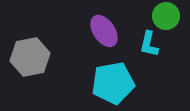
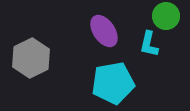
gray hexagon: moved 1 px right, 1 px down; rotated 15 degrees counterclockwise
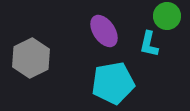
green circle: moved 1 px right
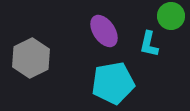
green circle: moved 4 px right
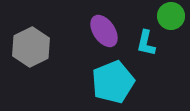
cyan L-shape: moved 3 px left, 1 px up
gray hexagon: moved 11 px up
cyan pentagon: moved 1 px up; rotated 12 degrees counterclockwise
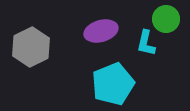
green circle: moved 5 px left, 3 px down
purple ellipse: moved 3 px left; rotated 72 degrees counterclockwise
cyan pentagon: moved 2 px down
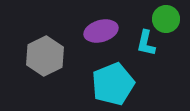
gray hexagon: moved 14 px right, 9 px down
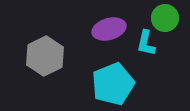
green circle: moved 1 px left, 1 px up
purple ellipse: moved 8 px right, 2 px up
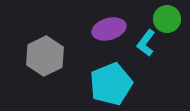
green circle: moved 2 px right, 1 px down
cyan L-shape: rotated 24 degrees clockwise
cyan pentagon: moved 2 px left
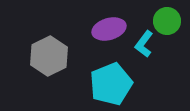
green circle: moved 2 px down
cyan L-shape: moved 2 px left, 1 px down
gray hexagon: moved 4 px right
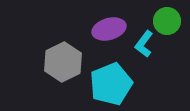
gray hexagon: moved 14 px right, 6 px down
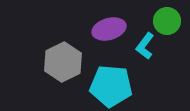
cyan L-shape: moved 1 px right, 2 px down
cyan pentagon: moved 2 px down; rotated 27 degrees clockwise
